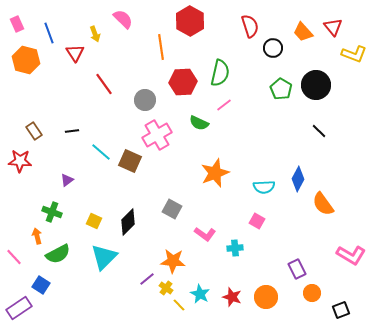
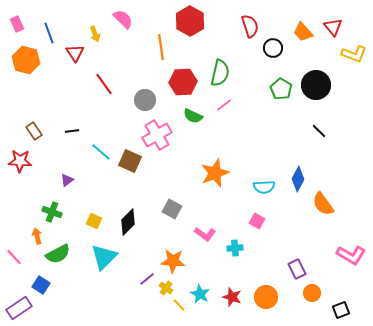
green semicircle at (199, 123): moved 6 px left, 7 px up
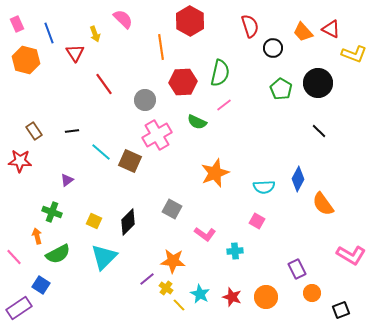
red triangle at (333, 27): moved 2 px left, 2 px down; rotated 24 degrees counterclockwise
black circle at (316, 85): moved 2 px right, 2 px up
green semicircle at (193, 116): moved 4 px right, 6 px down
cyan cross at (235, 248): moved 3 px down
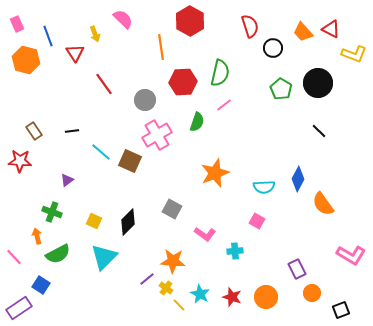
blue line at (49, 33): moved 1 px left, 3 px down
green semicircle at (197, 122): rotated 96 degrees counterclockwise
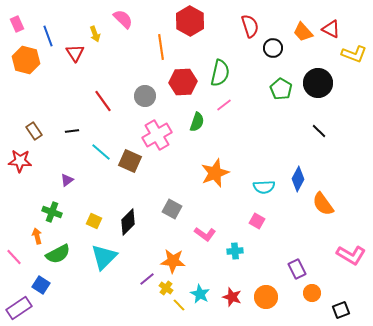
red line at (104, 84): moved 1 px left, 17 px down
gray circle at (145, 100): moved 4 px up
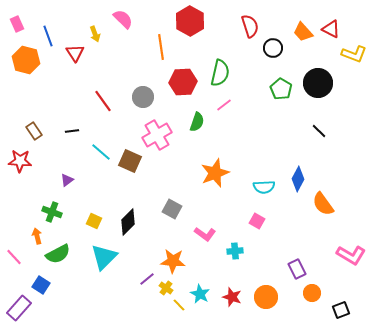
gray circle at (145, 96): moved 2 px left, 1 px down
purple rectangle at (19, 308): rotated 15 degrees counterclockwise
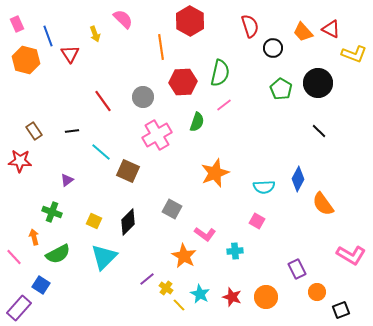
red triangle at (75, 53): moved 5 px left, 1 px down
brown square at (130, 161): moved 2 px left, 10 px down
orange arrow at (37, 236): moved 3 px left, 1 px down
orange star at (173, 261): moved 11 px right, 5 px up; rotated 25 degrees clockwise
orange circle at (312, 293): moved 5 px right, 1 px up
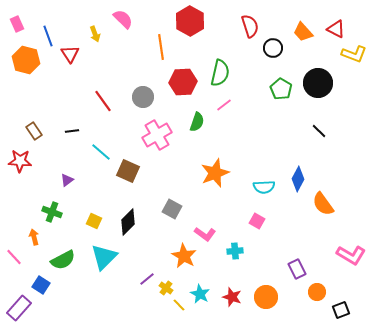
red triangle at (331, 29): moved 5 px right
green semicircle at (58, 254): moved 5 px right, 6 px down
